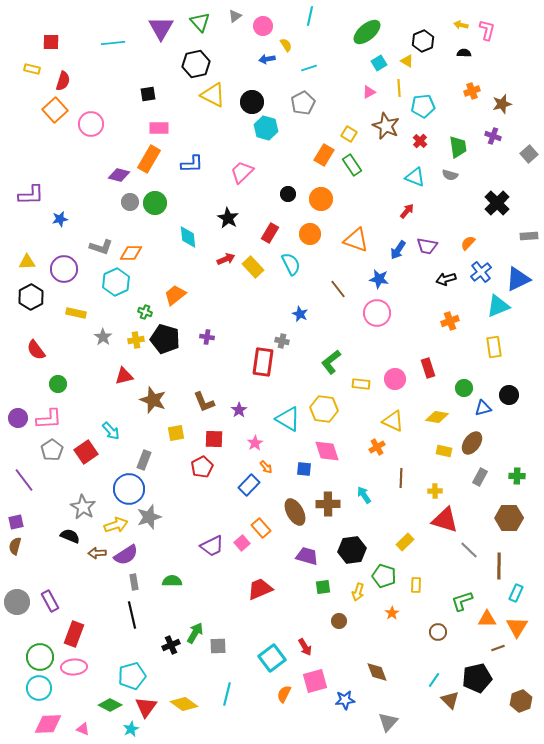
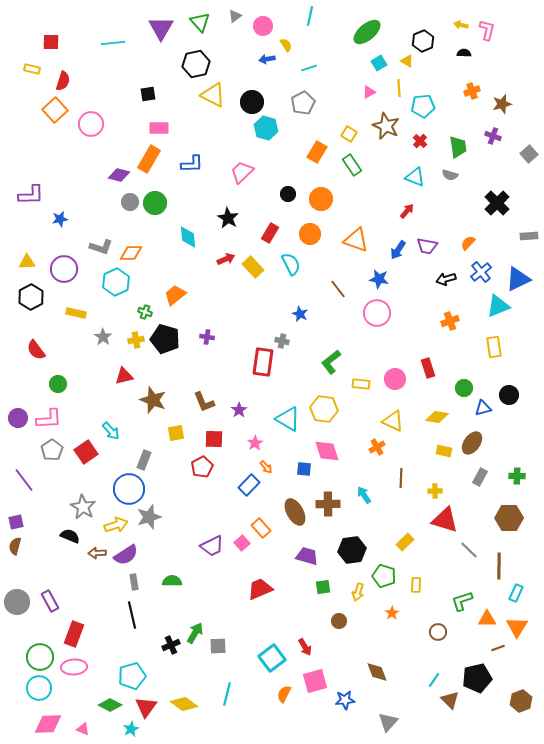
orange rectangle at (324, 155): moved 7 px left, 3 px up
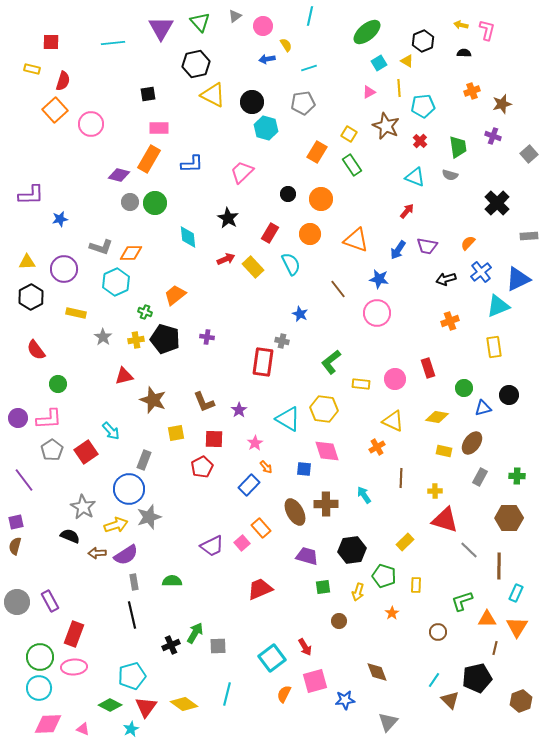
gray pentagon at (303, 103): rotated 20 degrees clockwise
brown cross at (328, 504): moved 2 px left
brown line at (498, 648): moved 3 px left; rotated 56 degrees counterclockwise
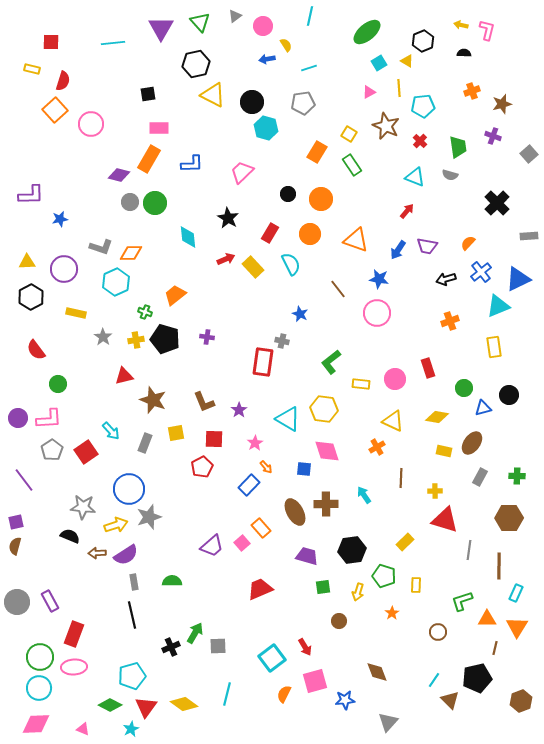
gray rectangle at (144, 460): moved 1 px right, 17 px up
gray star at (83, 507): rotated 25 degrees counterclockwise
purple trapezoid at (212, 546): rotated 15 degrees counterclockwise
gray line at (469, 550): rotated 54 degrees clockwise
black cross at (171, 645): moved 2 px down
pink diamond at (48, 724): moved 12 px left
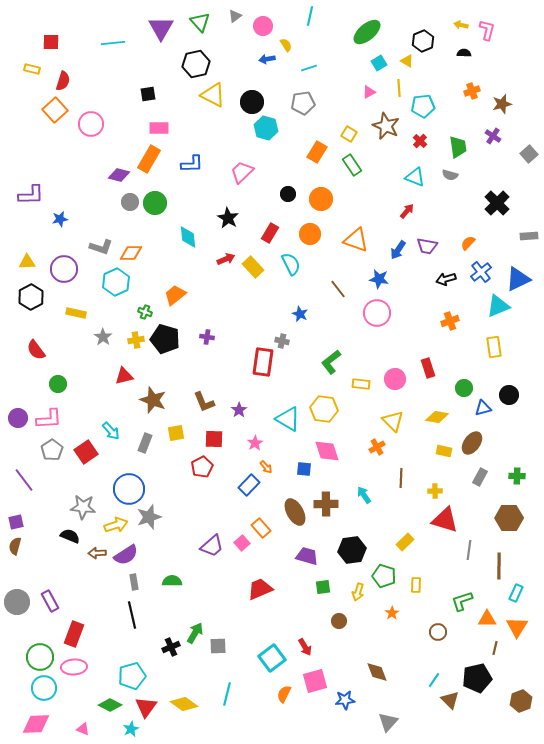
purple cross at (493, 136): rotated 14 degrees clockwise
yellow triangle at (393, 421): rotated 20 degrees clockwise
cyan circle at (39, 688): moved 5 px right
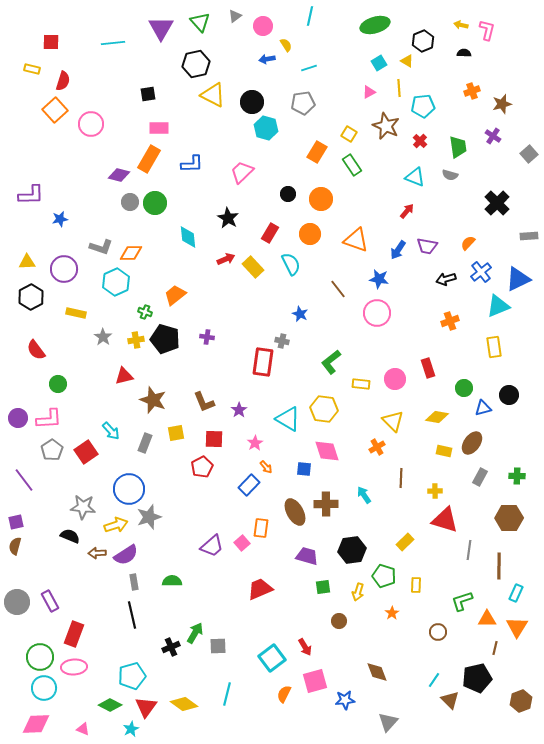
green ellipse at (367, 32): moved 8 px right, 7 px up; rotated 24 degrees clockwise
orange rectangle at (261, 528): rotated 48 degrees clockwise
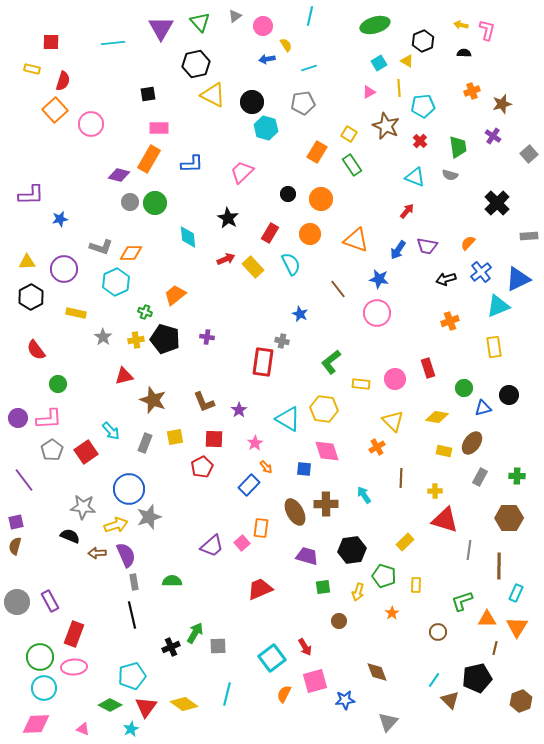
yellow square at (176, 433): moved 1 px left, 4 px down
purple semicircle at (126, 555): rotated 80 degrees counterclockwise
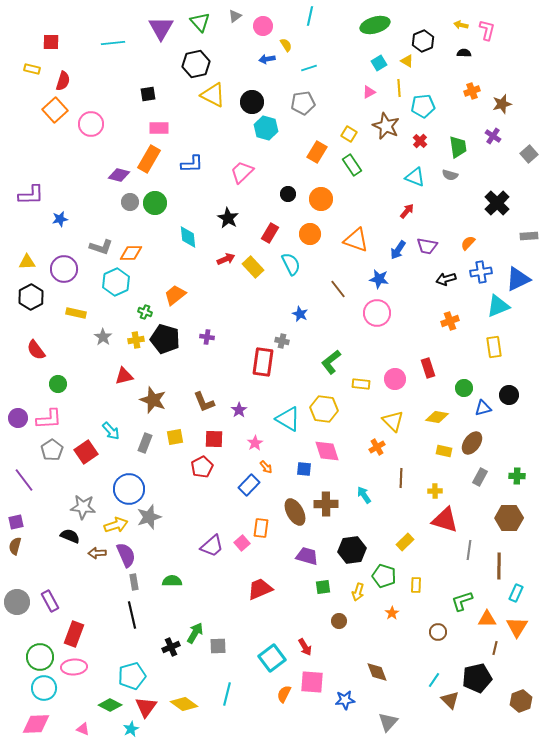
blue cross at (481, 272): rotated 30 degrees clockwise
pink square at (315, 681): moved 3 px left, 1 px down; rotated 20 degrees clockwise
